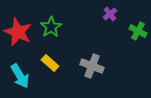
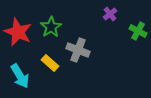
gray cross: moved 14 px left, 16 px up
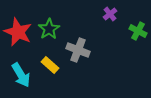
green star: moved 2 px left, 2 px down
yellow rectangle: moved 2 px down
cyan arrow: moved 1 px right, 1 px up
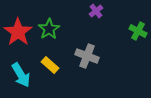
purple cross: moved 14 px left, 3 px up
red star: rotated 12 degrees clockwise
gray cross: moved 9 px right, 6 px down
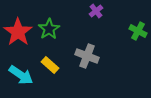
cyan arrow: rotated 25 degrees counterclockwise
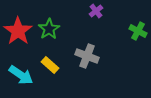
red star: moved 1 px up
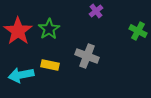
yellow rectangle: rotated 30 degrees counterclockwise
cyan arrow: rotated 135 degrees clockwise
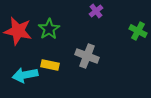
red star: rotated 24 degrees counterclockwise
cyan arrow: moved 4 px right
